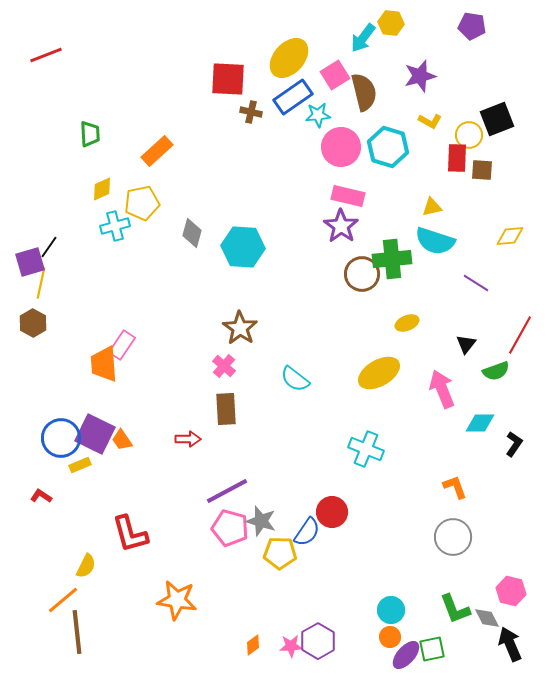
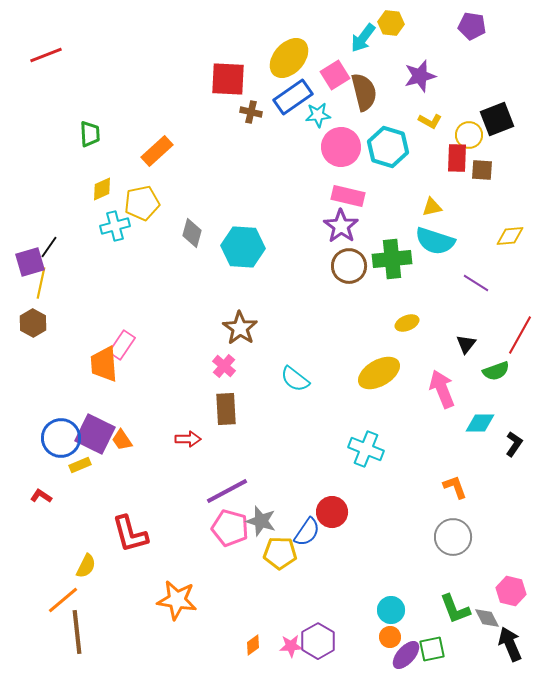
brown circle at (362, 274): moved 13 px left, 8 px up
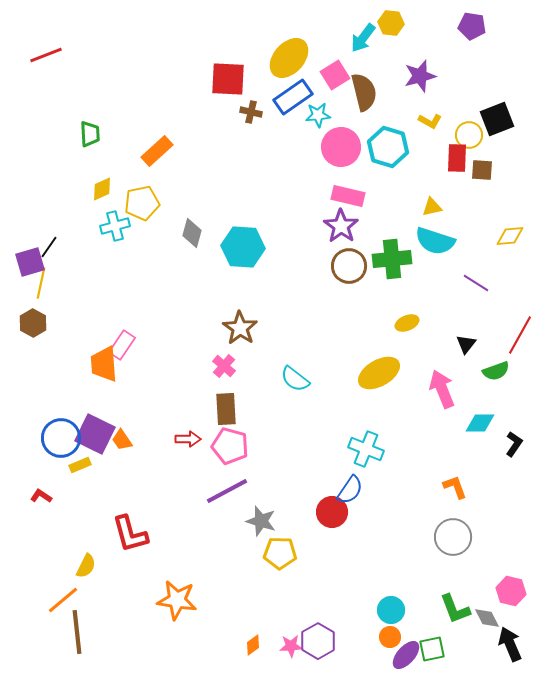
pink pentagon at (230, 528): moved 82 px up
blue semicircle at (307, 532): moved 43 px right, 42 px up
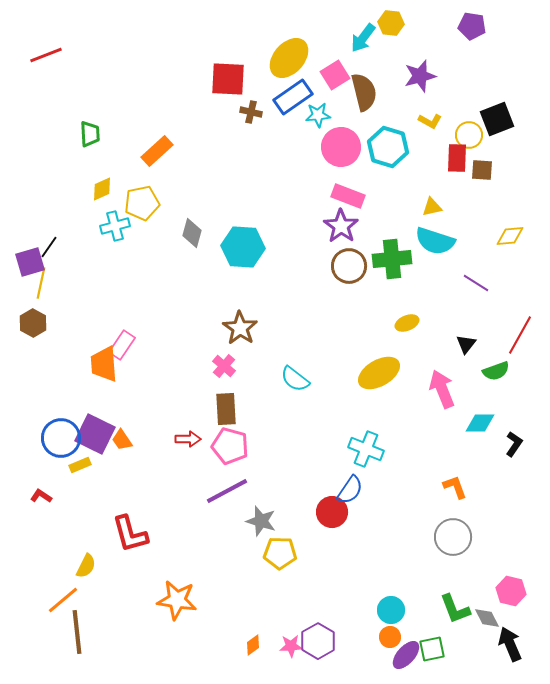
pink rectangle at (348, 196): rotated 8 degrees clockwise
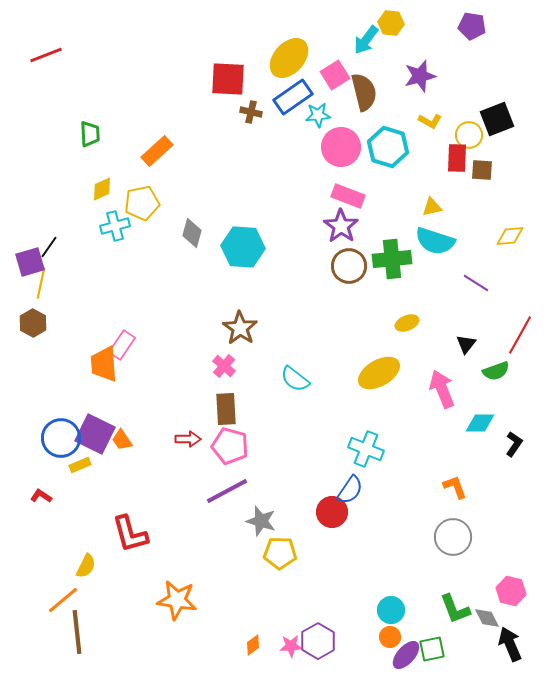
cyan arrow at (363, 38): moved 3 px right, 2 px down
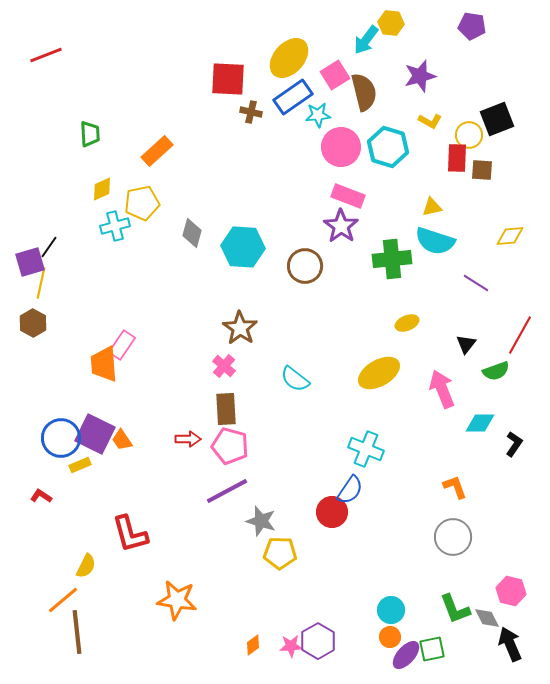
brown circle at (349, 266): moved 44 px left
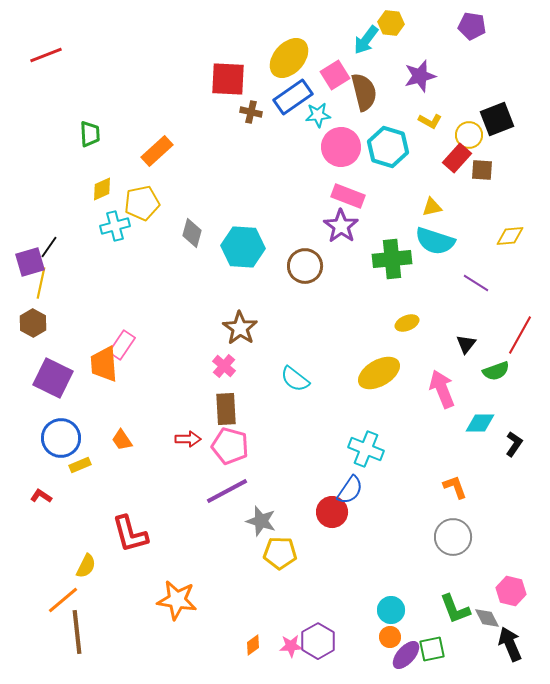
red rectangle at (457, 158): rotated 40 degrees clockwise
purple square at (95, 434): moved 42 px left, 56 px up
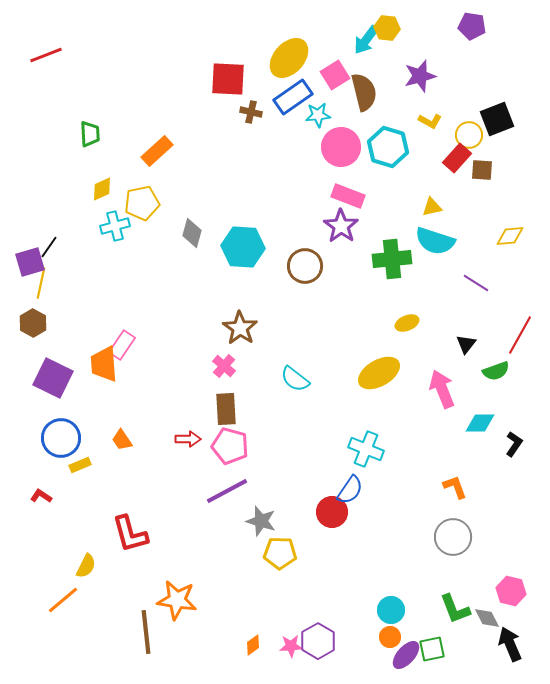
yellow hexagon at (391, 23): moved 4 px left, 5 px down
brown line at (77, 632): moved 69 px right
